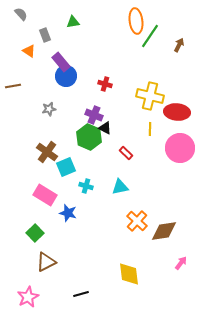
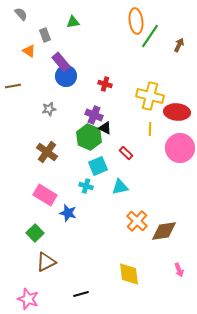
cyan square: moved 32 px right, 1 px up
pink arrow: moved 2 px left, 7 px down; rotated 120 degrees clockwise
pink star: moved 2 px down; rotated 25 degrees counterclockwise
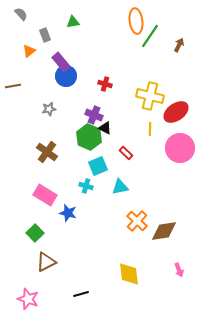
orange triangle: rotated 48 degrees clockwise
red ellipse: moved 1 px left; rotated 40 degrees counterclockwise
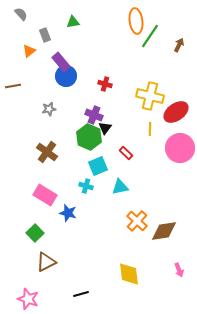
black triangle: rotated 40 degrees clockwise
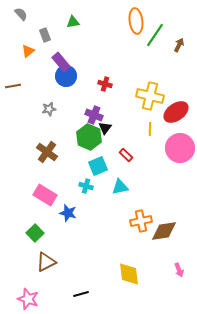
green line: moved 5 px right, 1 px up
orange triangle: moved 1 px left
red rectangle: moved 2 px down
orange cross: moved 4 px right; rotated 35 degrees clockwise
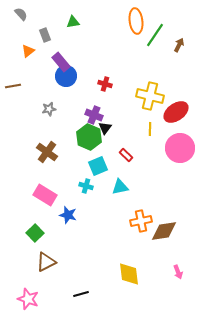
blue star: moved 2 px down
pink arrow: moved 1 px left, 2 px down
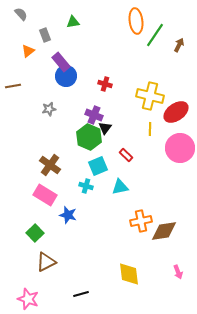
brown cross: moved 3 px right, 13 px down
